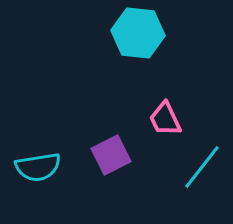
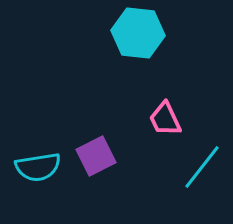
purple square: moved 15 px left, 1 px down
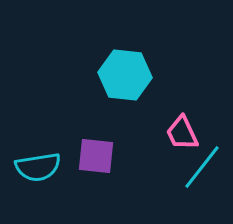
cyan hexagon: moved 13 px left, 42 px down
pink trapezoid: moved 17 px right, 14 px down
purple square: rotated 33 degrees clockwise
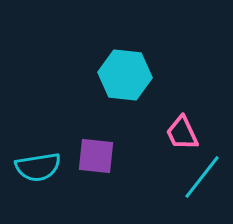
cyan line: moved 10 px down
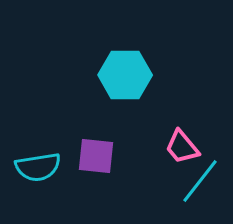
cyan hexagon: rotated 6 degrees counterclockwise
pink trapezoid: moved 14 px down; rotated 15 degrees counterclockwise
cyan line: moved 2 px left, 4 px down
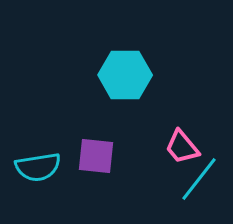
cyan line: moved 1 px left, 2 px up
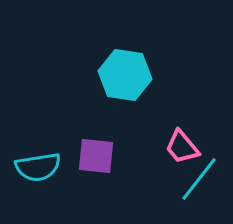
cyan hexagon: rotated 9 degrees clockwise
